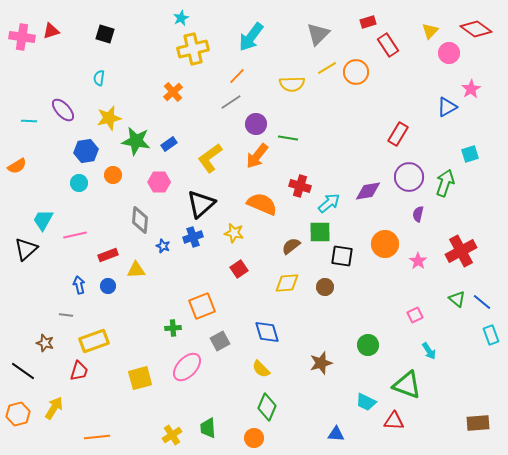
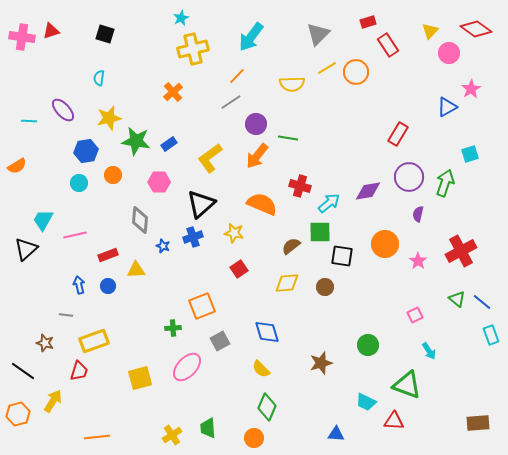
yellow arrow at (54, 408): moved 1 px left, 7 px up
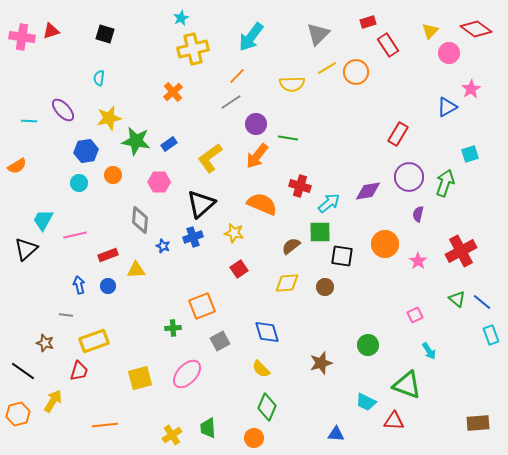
pink ellipse at (187, 367): moved 7 px down
orange line at (97, 437): moved 8 px right, 12 px up
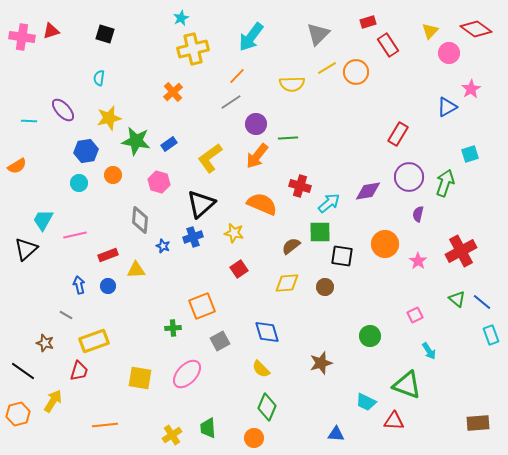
green line at (288, 138): rotated 12 degrees counterclockwise
pink hexagon at (159, 182): rotated 15 degrees clockwise
gray line at (66, 315): rotated 24 degrees clockwise
green circle at (368, 345): moved 2 px right, 9 px up
yellow square at (140, 378): rotated 25 degrees clockwise
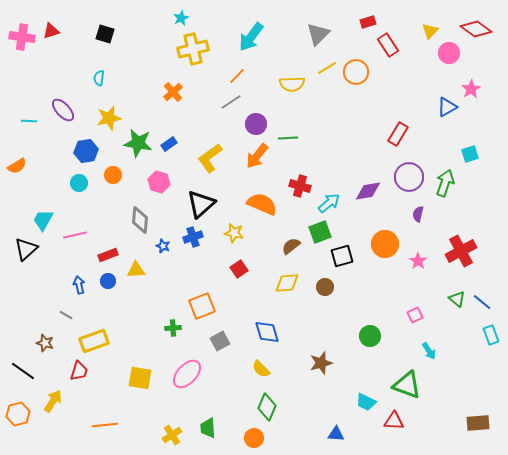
green star at (136, 141): moved 2 px right, 2 px down
green square at (320, 232): rotated 20 degrees counterclockwise
black square at (342, 256): rotated 25 degrees counterclockwise
blue circle at (108, 286): moved 5 px up
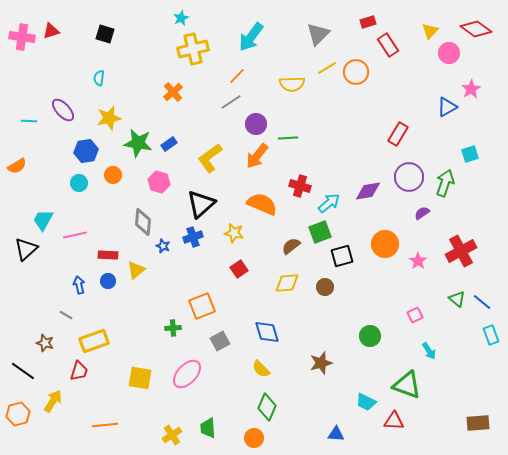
purple semicircle at (418, 214): moved 4 px right, 1 px up; rotated 42 degrees clockwise
gray diamond at (140, 220): moved 3 px right, 2 px down
red rectangle at (108, 255): rotated 24 degrees clockwise
yellow triangle at (136, 270): rotated 36 degrees counterclockwise
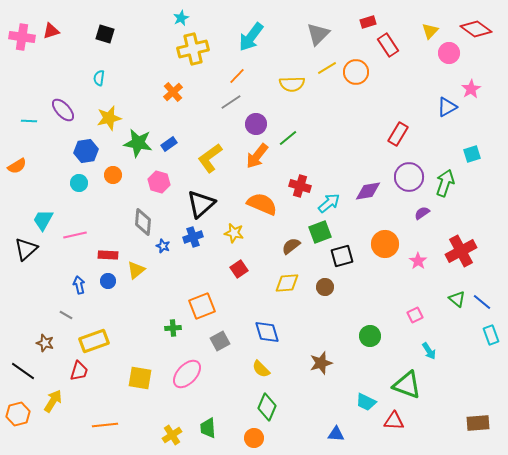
green line at (288, 138): rotated 36 degrees counterclockwise
cyan square at (470, 154): moved 2 px right
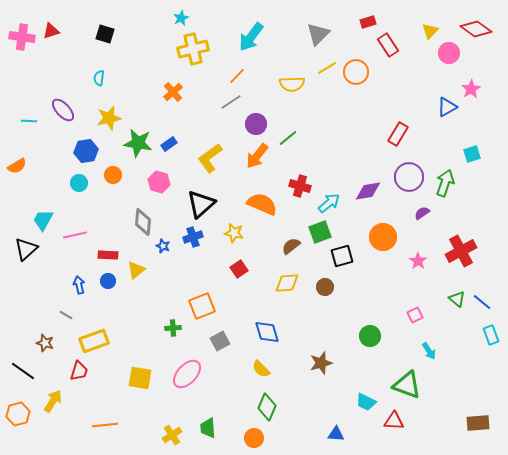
orange circle at (385, 244): moved 2 px left, 7 px up
